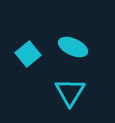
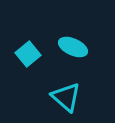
cyan triangle: moved 4 px left, 5 px down; rotated 20 degrees counterclockwise
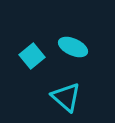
cyan square: moved 4 px right, 2 px down
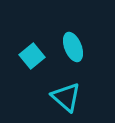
cyan ellipse: rotated 44 degrees clockwise
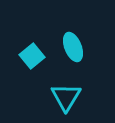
cyan triangle: rotated 20 degrees clockwise
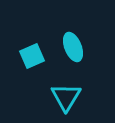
cyan square: rotated 15 degrees clockwise
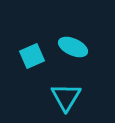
cyan ellipse: rotated 44 degrees counterclockwise
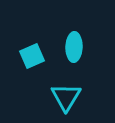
cyan ellipse: moved 1 px right; rotated 68 degrees clockwise
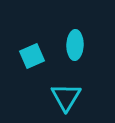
cyan ellipse: moved 1 px right, 2 px up
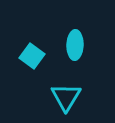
cyan square: rotated 30 degrees counterclockwise
